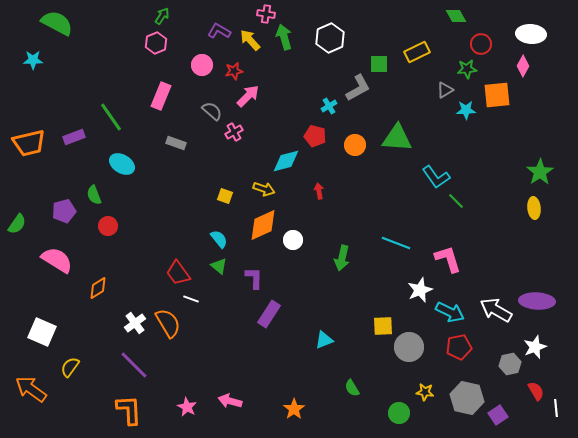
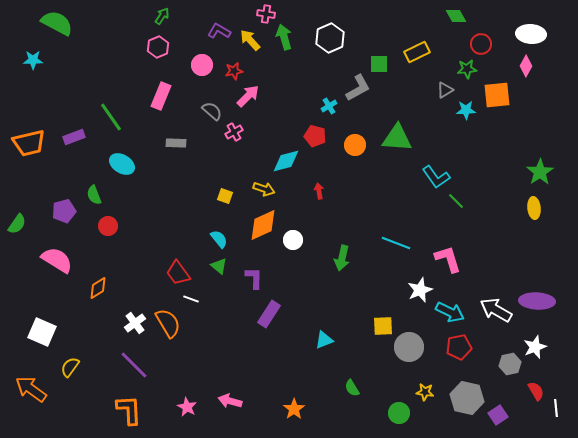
pink hexagon at (156, 43): moved 2 px right, 4 px down
pink diamond at (523, 66): moved 3 px right
gray rectangle at (176, 143): rotated 18 degrees counterclockwise
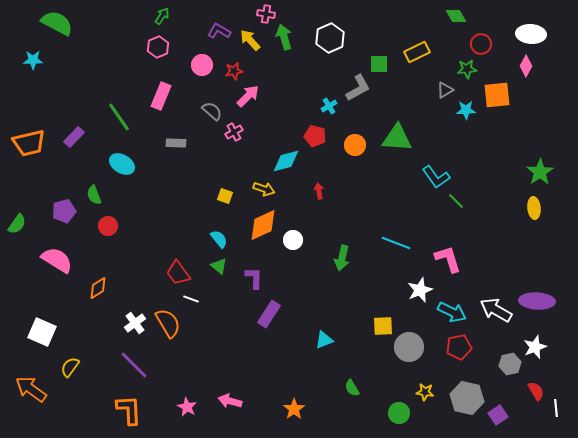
green line at (111, 117): moved 8 px right
purple rectangle at (74, 137): rotated 25 degrees counterclockwise
cyan arrow at (450, 312): moved 2 px right
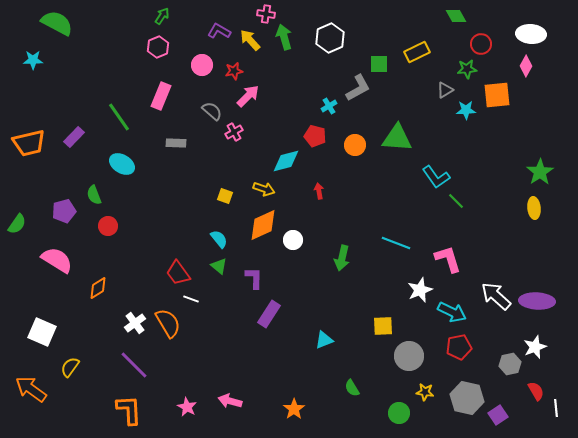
white arrow at (496, 310): moved 14 px up; rotated 12 degrees clockwise
gray circle at (409, 347): moved 9 px down
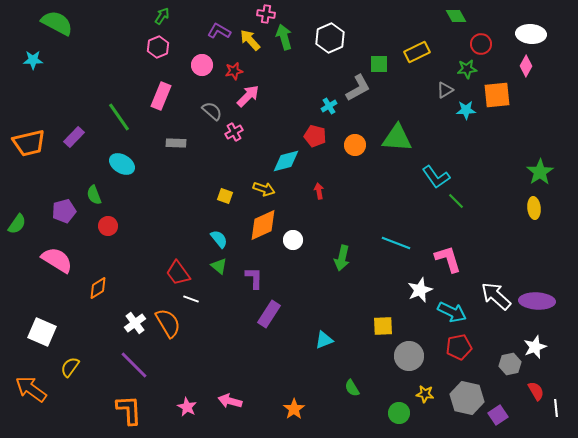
yellow star at (425, 392): moved 2 px down
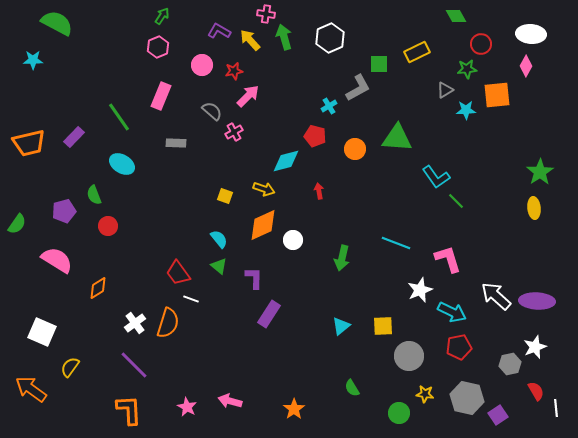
orange circle at (355, 145): moved 4 px down
orange semicircle at (168, 323): rotated 48 degrees clockwise
cyan triangle at (324, 340): moved 17 px right, 14 px up; rotated 18 degrees counterclockwise
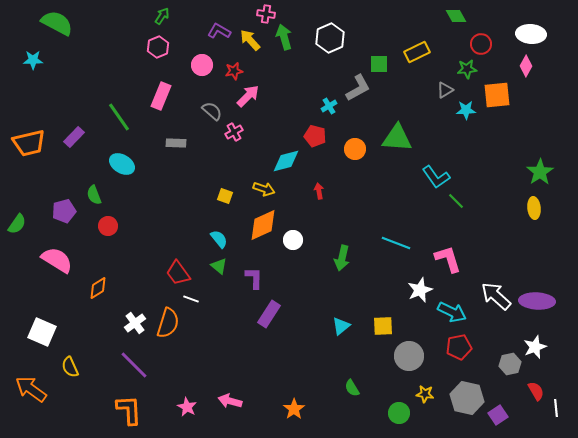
yellow semicircle at (70, 367): rotated 60 degrees counterclockwise
